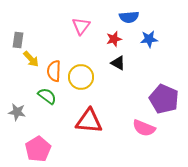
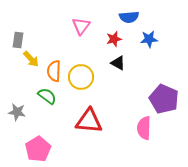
pink semicircle: rotated 70 degrees clockwise
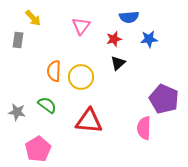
yellow arrow: moved 2 px right, 41 px up
black triangle: rotated 49 degrees clockwise
green semicircle: moved 9 px down
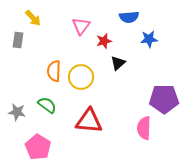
red star: moved 10 px left, 2 px down
purple pentagon: rotated 24 degrees counterclockwise
pink pentagon: moved 2 px up; rotated 10 degrees counterclockwise
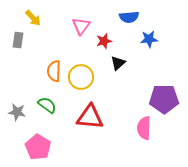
red triangle: moved 1 px right, 4 px up
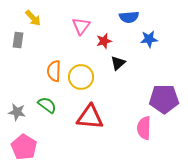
pink pentagon: moved 14 px left
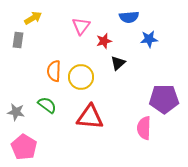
yellow arrow: rotated 78 degrees counterclockwise
gray star: moved 1 px left
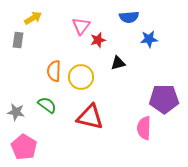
red star: moved 6 px left, 1 px up
black triangle: rotated 28 degrees clockwise
red triangle: rotated 8 degrees clockwise
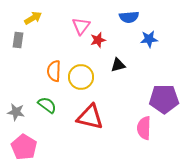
black triangle: moved 2 px down
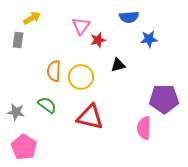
yellow arrow: moved 1 px left
